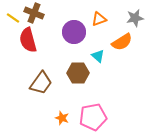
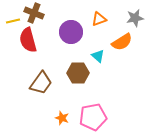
yellow line: moved 3 px down; rotated 48 degrees counterclockwise
purple circle: moved 3 px left
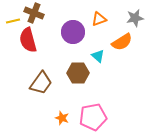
purple circle: moved 2 px right
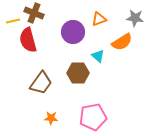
gray star: rotated 18 degrees clockwise
orange star: moved 11 px left; rotated 16 degrees counterclockwise
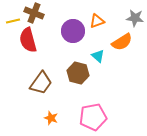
orange triangle: moved 2 px left, 2 px down
purple circle: moved 1 px up
brown hexagon: rotated 15 degrees clockwise
orange star: rotated 16 degrees clockwise
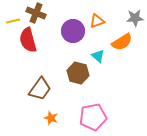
brown cross: moved 2 px right
gray star: rotated 12 degrees counterclockwise
brown trapezoid: moved 1 px left, 6 px down
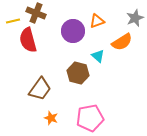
gray star: rotated 18 degrees counterclockwise
pink pentagon: moved 3 px left, 1 px down
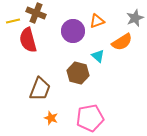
brown trapezoid: rotated 15 degrees counterclockwise
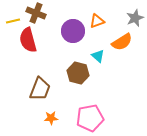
orange star: rotated 24 degrees counterclockwise
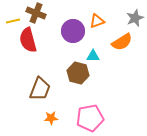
cyan triangle: moved 5 px left; rotated 40 degrees counterclockwise
